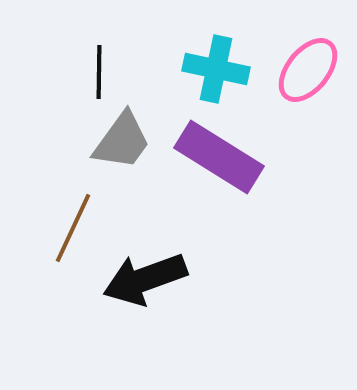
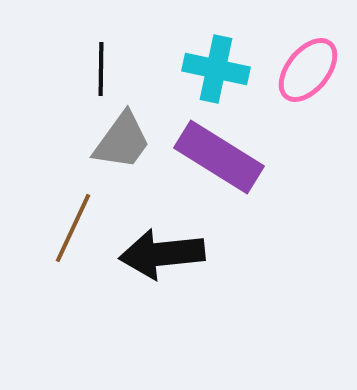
black line: moved 2 px right, 3 px up
black arrow: moved 17 px right, 25 px up; rotated 14 degrees clockwise
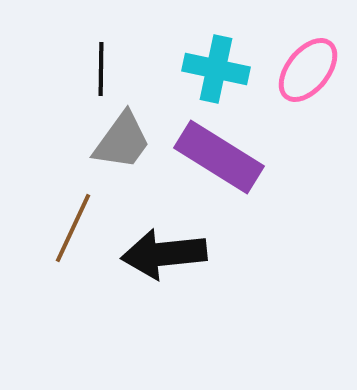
black arrow: moved 2 px right
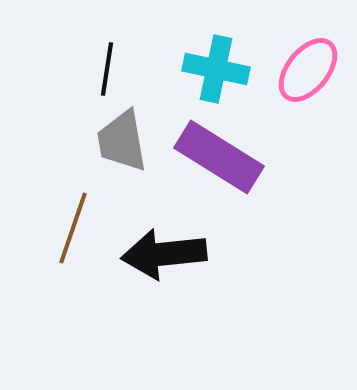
black line: moved 6 px right; rotated 8 degrees clockwise
gray trapezoid: rotated 134 degrees clockwise
brown line: rotated 6 degrees counterclockwise
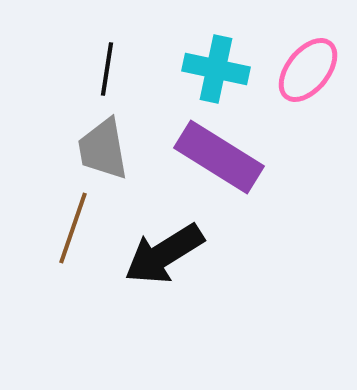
gray trapezoid: moved 19 px left, 8 px down
black arrow: rotated 26 degrees counterclockwise
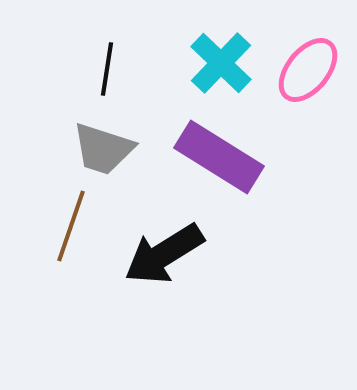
cyan cross: moved 5 px right, 6 px up; rotated 32 degrees clockwise
gray trapezoid: rotated 62 degrees counterclockwise
brown line: moved 2 px left, 2 px up
